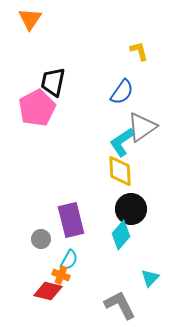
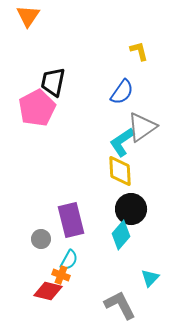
orange triangle: moved 2 px left, 3 px up
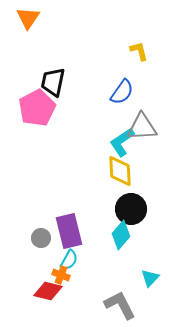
orange triangle: moved 2 px down
gray triangle: rotated 32 degrees clockwise
purple rectangle: moved 2 px left, 11 px down
gray circle: moved 1 px up
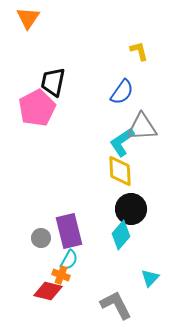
gray L-shape: moved 4 px left
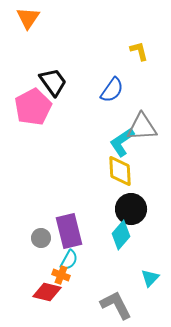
black trapezoid: rotated 132 degrees clockwise
blue semicircle: moved 10 px left, 2 px up
pink pentagon: moved 4 px left, 1 px up
red diamond: moved 1 px left, 1 px down
